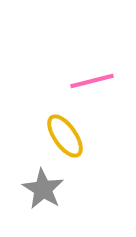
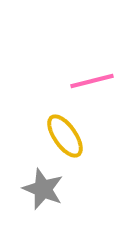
gray star: rotated 9 degrees counterclockwise
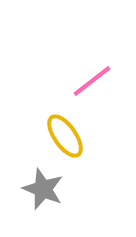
pink line: rotated 24 degrees counterclockwise
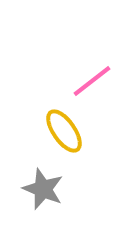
yellow ellipse: moved 1 px left, 5 px up
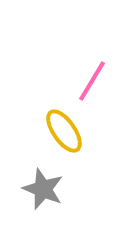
pink line: rotated 21 degrees counterclockwise
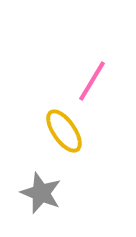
gray star: moved 2 px left, 4 px down
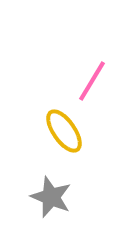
gray star: moved 10 px right, 4 px down
